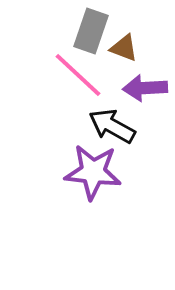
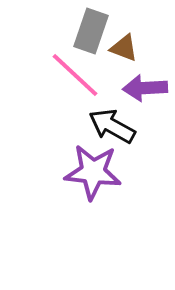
pink line: moved 3 px left
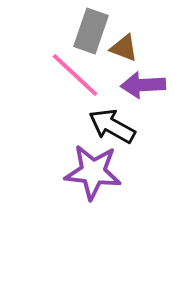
purple arrow: moved 2 px left, 3 px up
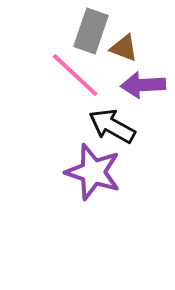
purple star: rotated 12 degrees clockwise
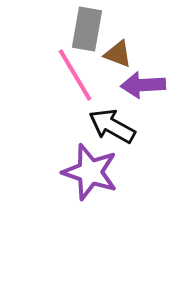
gray rectangle: moved 4 px left, 2 px up; rotated 9 degrees counterclockwise
brown triangle: moved 6 px left, 6 px down
pink line: rotated 16 degrees clockwise
purple star: moved 3 px left
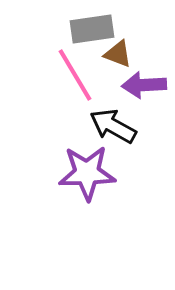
gray rectangle: moved 5 px right; rotated 72 degrees clockwise
purple arrow: moved 1 px right
black arrow: moved 1 px right
purple star: moved 3 px left, 1 px down; rotated 20 degrees counterclockwise
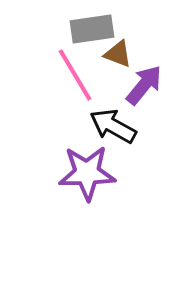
purple arrow: rotated 132 degrees clockwise
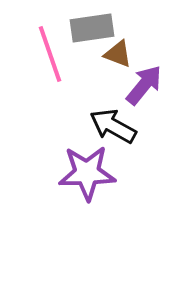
gray rectangle: moved 1 px up
pink line: moved 25 px left, 21 px up; rotated 12 degrees clockwise
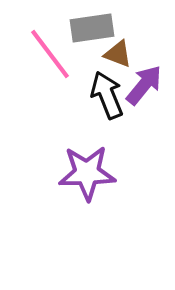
pink line: rotated 18 degrees counterclockwise
black arrow: moved 6 px left, 31 px up; rotated 39 degrees clockwise
